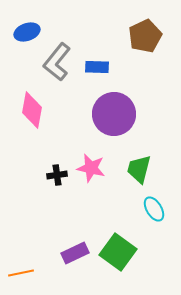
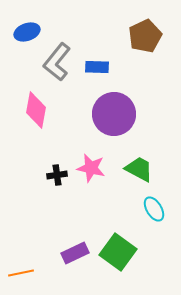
pink diamond: moved 4 px right
green trapezoid: rotated 104 degrees clockwise
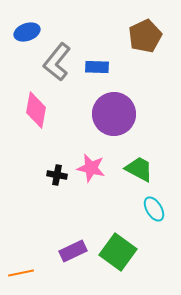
black cross: rotated 18 degrees clockwise
purple rectangle: moved 2 px left, 2 px up
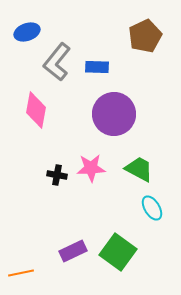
pink star: rotated 16 degrees counterclockwise
cyan ellipse: moved 2 px left, 1 px up
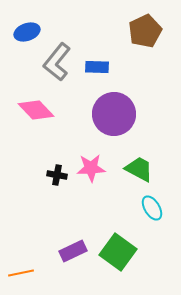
brown pentagon: moved 5 px up
pink diamond: rotated 54 degrees counterclockwise
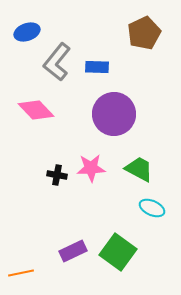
brown pentagon: moved 1 px left, 2 px down
cyan ellipse: rotated 35 degrees counterclockwise
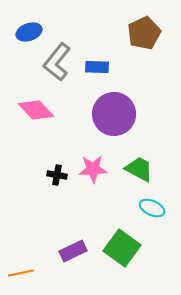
blue ellipse: moved 2 px right
pink star: moved 2 px right, 1 px down
green square: moved 4 px right, 4 px up
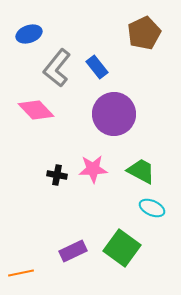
blue ellipse: moved 2 px down
gray L-shape: moved 6 px down
blue rectangle: rotated 50 degrees clockwise
green trapezoid: moved 2 px right, 2 px down
